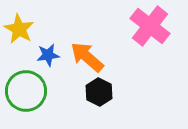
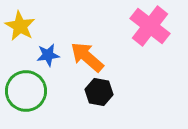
yellow star: moved 1 px right, 3 px up
black hexagon: rotated 16 degrees counterclockwise
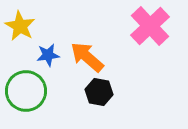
pink cross: rotated 9 degrees clockwise
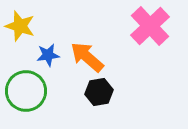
yellow star: rotated 12 degrees counterclockwise
black hexagon: rotated 20 degrees counterclockwise
